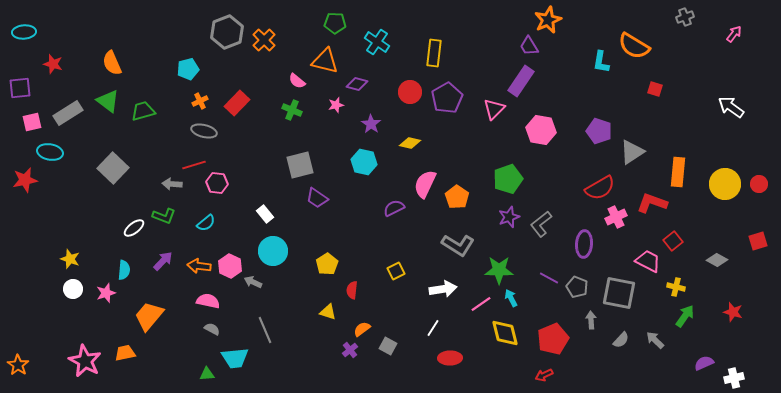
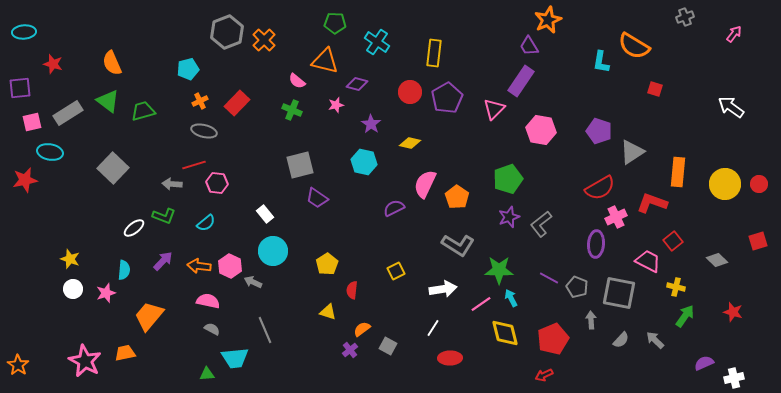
purple ellipse at (584, 244): moved 12 px right
gray diamond at (717, 260): rotated 15 degrees clockwise
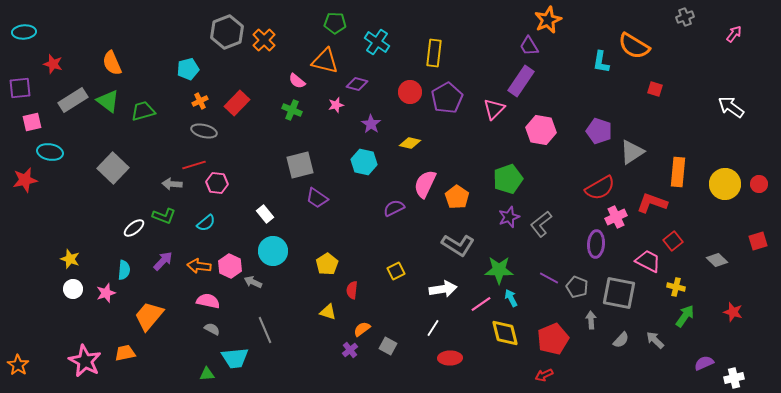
gray rectangle at (68, 113): moved 5 px right, 13 px up
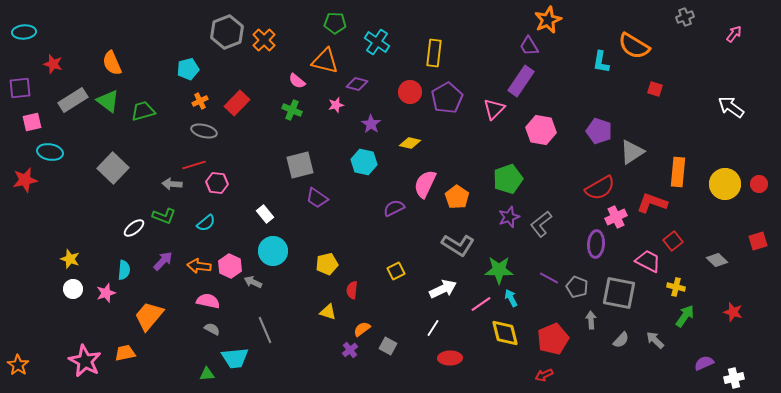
yellow pentagon at (327, 264): rotated 20 degrees clockwise
white arrow at (443, 289): rotated 16 degrees counterclockwise
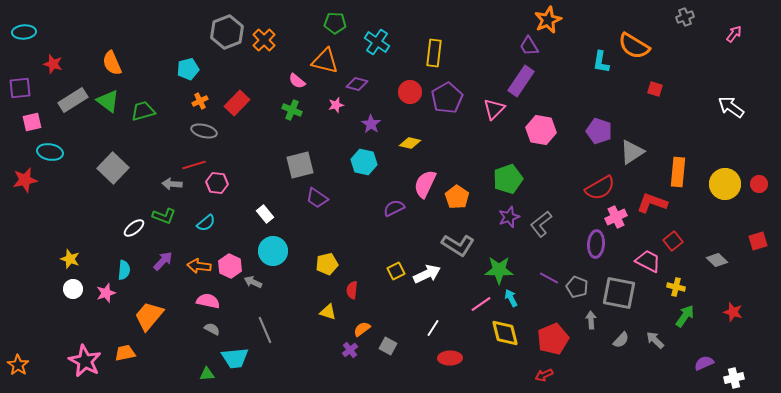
white arrow at (443, 289): moved 16 px left, 15 px up
